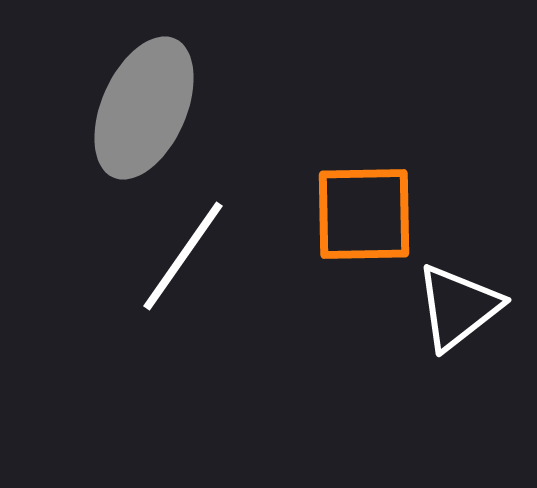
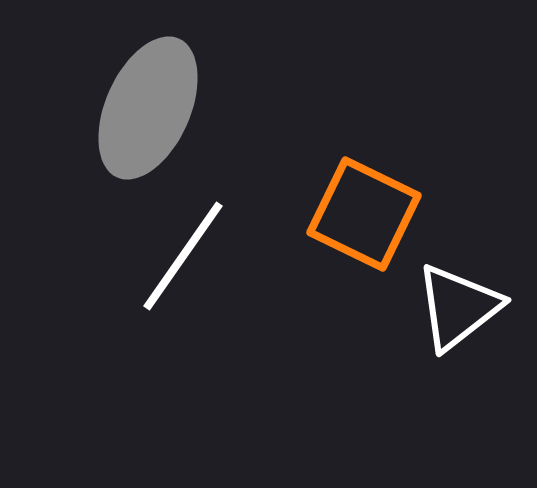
gray ellipse: moved 4 px right
orange square: rotated 27 degrees clockwise
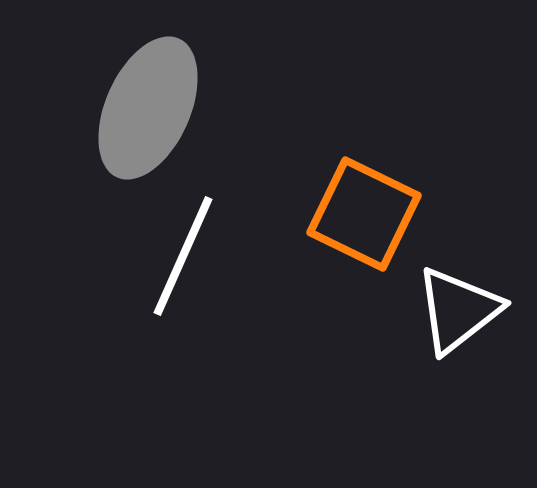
white line: rotated 11 degrees counterclockwise
white triangle: moved 3 px down
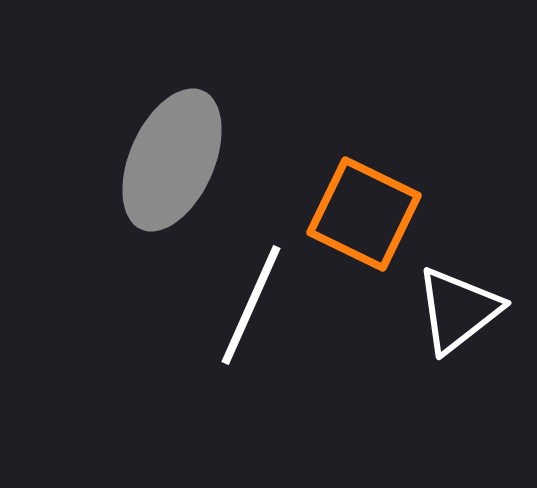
gray ellipse: moved 24 px right, 52 px down
white line: moved 68 px right, 49 px down
